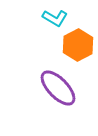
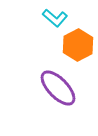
cyan L-shape: rotated 10 degrees clockwise
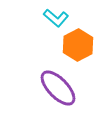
cyan L-shape: moved 1 px right
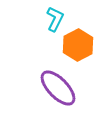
cyan L-shape: moved 1 px left, 1 px down; rotated 105 degrees counterclockwise
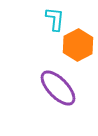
cyan L-shape: rotated 20 degrees counterclockwise
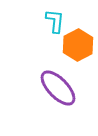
cyan L-shape: moved 2 px down
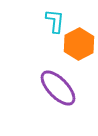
orange hexagon: moved 1 px right, 1 px up
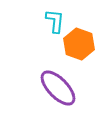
orange hexagon: rotated 12 degrees counterclockwise
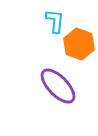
purple ellipse: moved 2 px up
